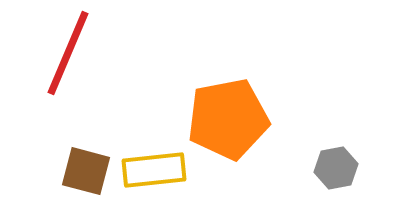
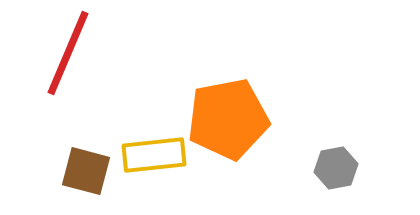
yellow rectangle: moved 15 px up
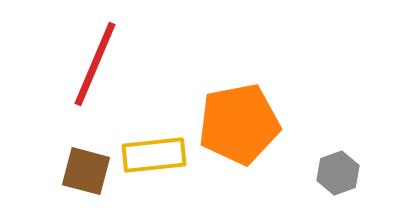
red line: moved 27 px right, 11 px down
orange pentagon: moved 11 px right, 5 px down
gray hexagon: moved 2 px right, 5 px down; rotated 9 degrees counterclockwise
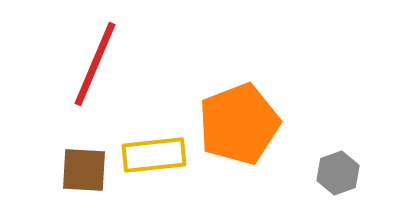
orange pentagon: rotated 10 degrees counterclockwise
brown square: moved 2 px left, 1 px up; rotated 12 degrees counterclockwise
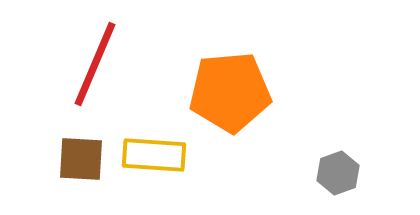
orange pentagon: moved 9 px left, 32 px up; rotated 16 degrees clockwise
yellow rectangle: rotated 10 degrees clockwise
brown square: moved 3 px left, 11 px up
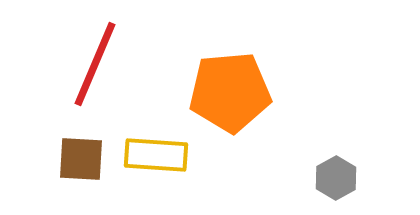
yellow rectangle: moved 2 px right
gray hexagon: moved 2 px left, 5 px down; rotated 9 degrees counterclockwise
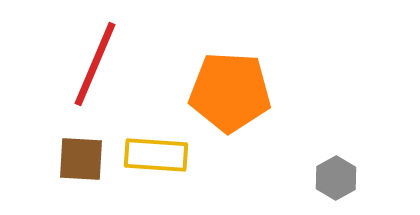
orange pentagon: rotated 8 degrees clockwise
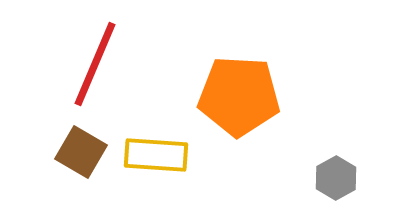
orange pentagon: moved 9 px right, 4 px down
brown square: moved 7 px up; rotated 27 degrees clockwise
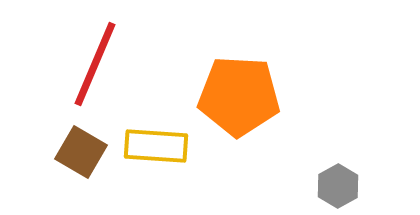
yellow rectangle: moved 9 px up
gray hexagon: moved 2 px right, 8 px down
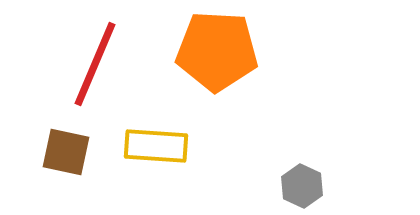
orange pentagon: moved 22 px left, 45 px up
brown square: moved 15 px left; rotated 18 degrees counterclockwise
gray hexagon: moved 36 px left; rotated 6 degrees counterclockwise
